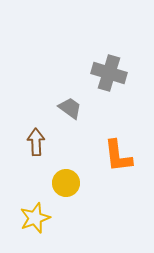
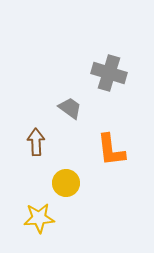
orange L-shape: moved 7 px left, 6 px up
yellow star: moved 4 px right; rotated 16 degrees clockwise
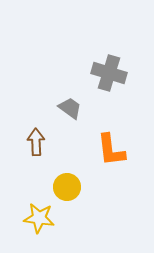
yellow circle: moved 1 px right, 4 px down
yellow star: rotated 12 degrees clockwise
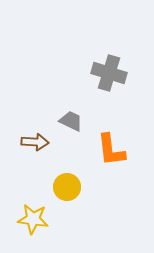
gray trapezoid: moved 1 px right, 13 px down; rotated 10 degrees counterclockwise
brown arrow: moved 1 px left; rotated 96 degrees clockwise
yellow star: moved 6 px left, 1 px down
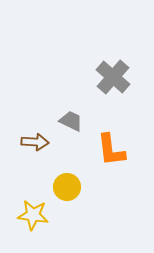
gray cross: moved 4 px right, 4 px down; rotated 24 degrees clockwise
yellow star: moved 4 px up
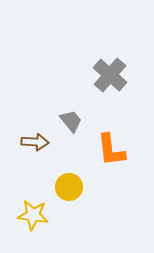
gray cross: moved 3 px left, 2 px up
gray trapezoid: rotated 25 degrees clockwise
yellow circle: moved 2 px right
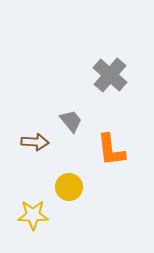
yellow star: rotated 8 degrees counterclockwise
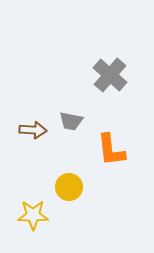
gray trapezoid: rotated 140 degrees clockwise
brown arrow: moved 2 px left, 12 px up
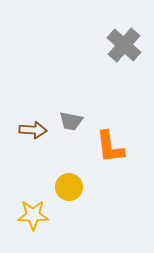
gray cross: moved 14 px right, 30 px up
orange L-shape: moved 1 px left, 3 px up
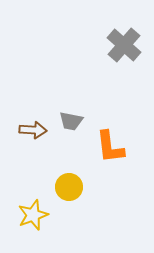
yellow star: rotated 20 degrees counterclockwise
